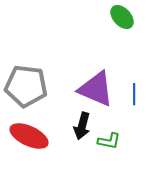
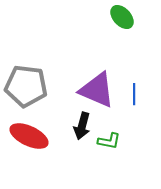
purple triangle: moved 1 px right, 1 px down
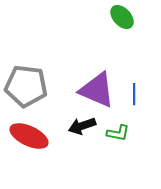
black arrow: rotated 56 degrees clockwise
green L-shape: moved 9 px right, 8 px up
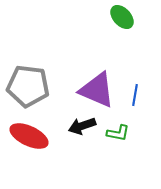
gray pentagon: moved 2 px right
blue line: moved 1 px right, 1 px down; rotated 10 degrees clockwise
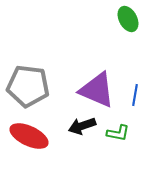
green ellipse: moved 6 px right, 2 px down; rotated 15 degrees clockwise
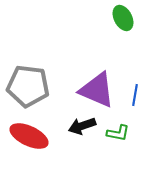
green ellipse: moved 5 px left, 1 px up
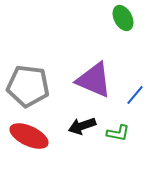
purple triangle: moved 3 px left, 10 px up
blue line: rotated 30 degrees clockwise
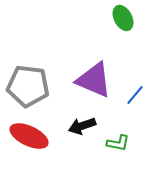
green L-shape: moved 10 px down
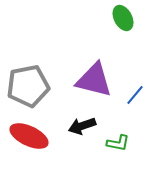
purple triangle: rotated 9 degrees counterclockwise
gray pentagon: rotated 18 degrees counterclockwise
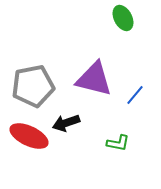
purple triangle: moved 1 px up
gray pentagon: moved 5 px right
black arrow: moved 16 px left, 3 px up
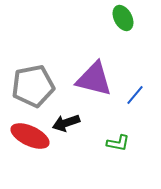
red ellipse: moved 1 px right
